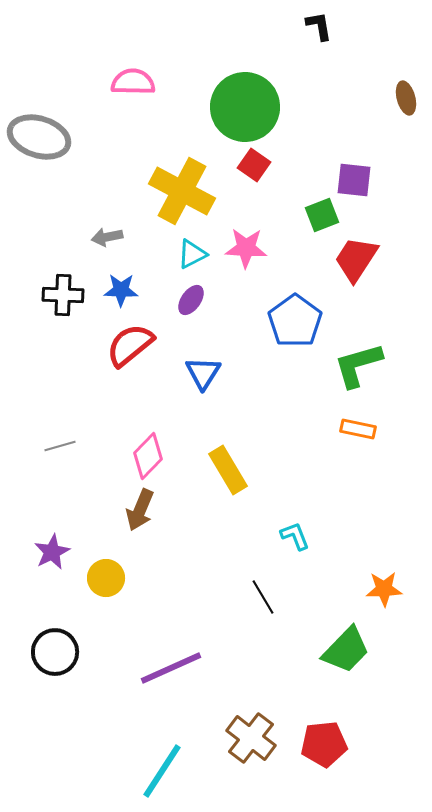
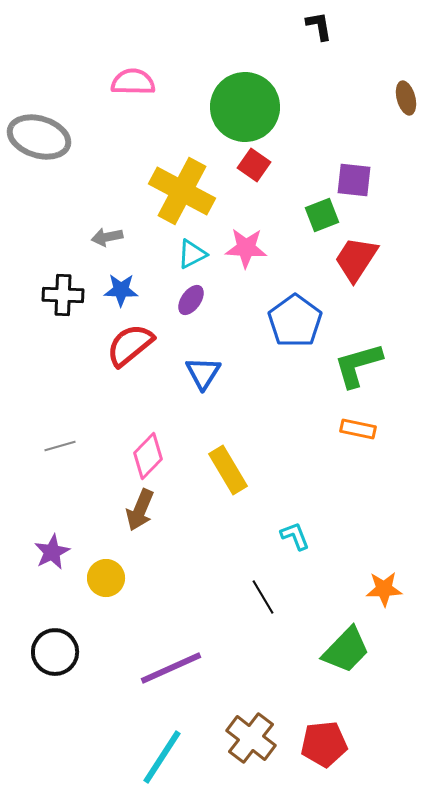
cyan line: moved 14 px up
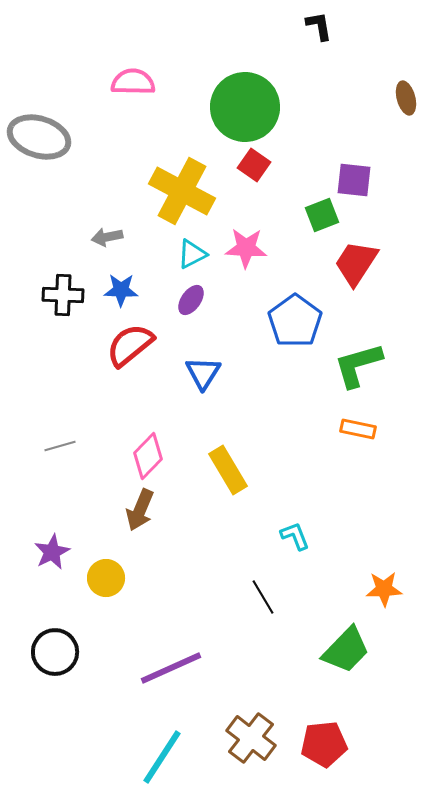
red trapezoid: moved 4 px down
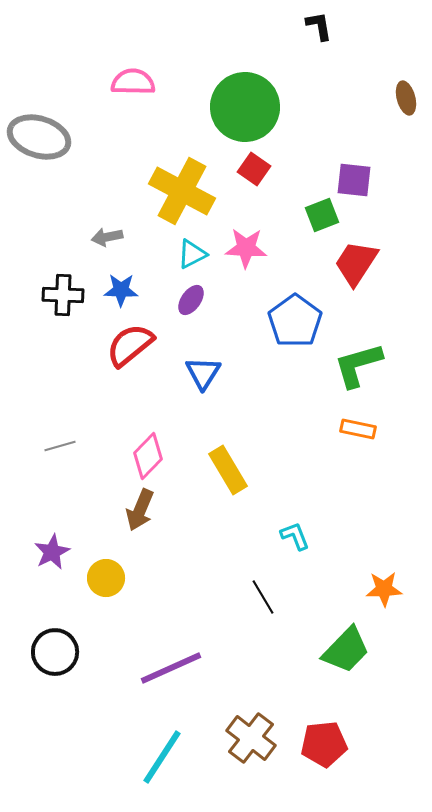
red square: moved 4 px down
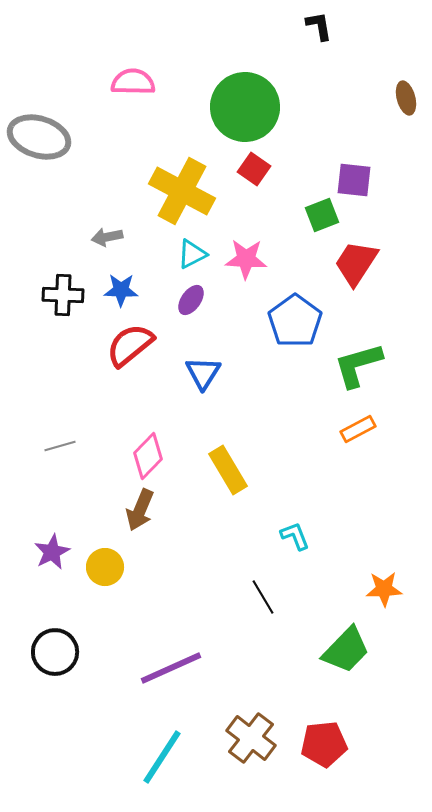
pink star: moved 11 px down
orange rectangle: rotated 40 degrees counterclockwise
yellow circle: moved 1 px left, 11 px up
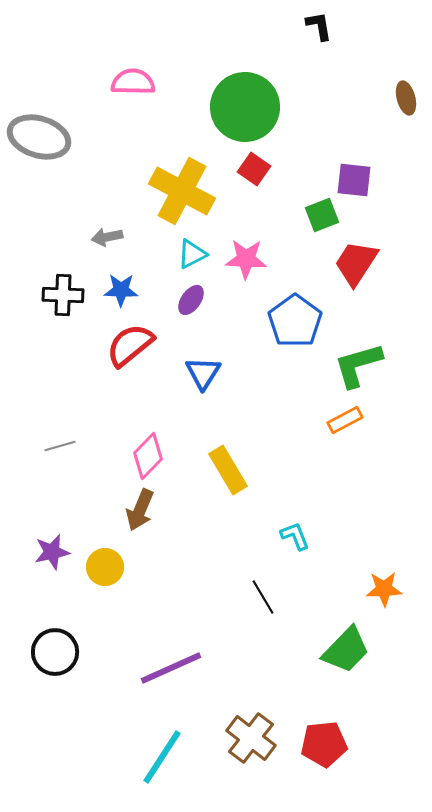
orange rectangle: moved 13 px left, 9 px up
purple star: rotated 15 degrees clockwise
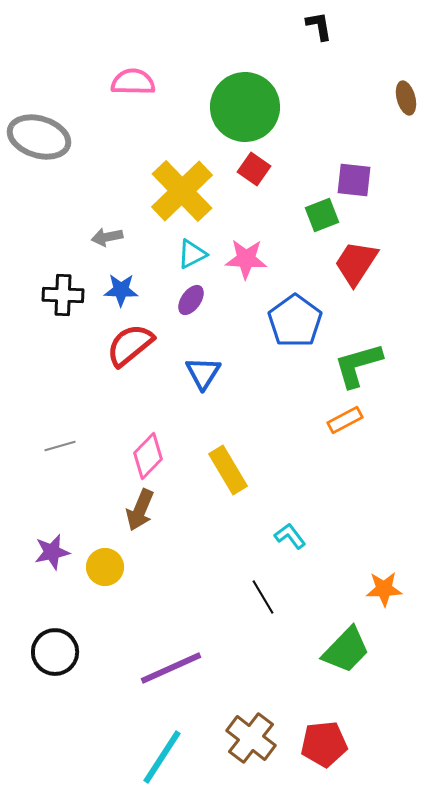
yellow cross: rotated 18 degrees clockwise
cyan L-shape: moved 5 px left; rotated 16 degrees counterclockwise
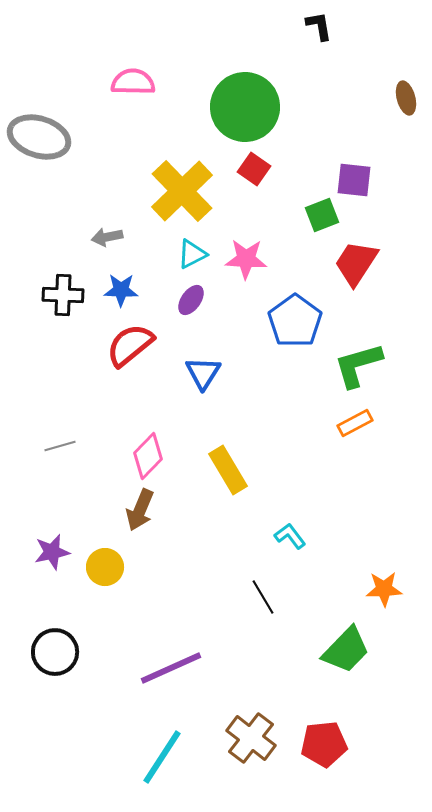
orange rectangle: moved 10 px right, 3 px down
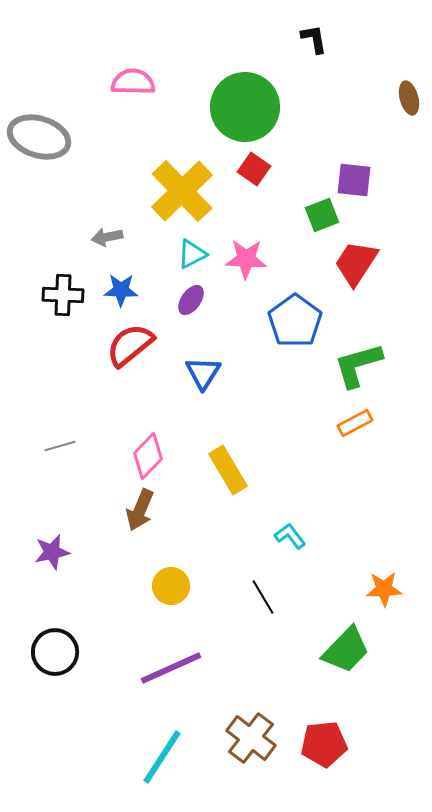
black L-shape: moved 5 px left, 13 px down
brown ellipse: moved 3 px right
yellow circle: moved 66 px right, 19 px down
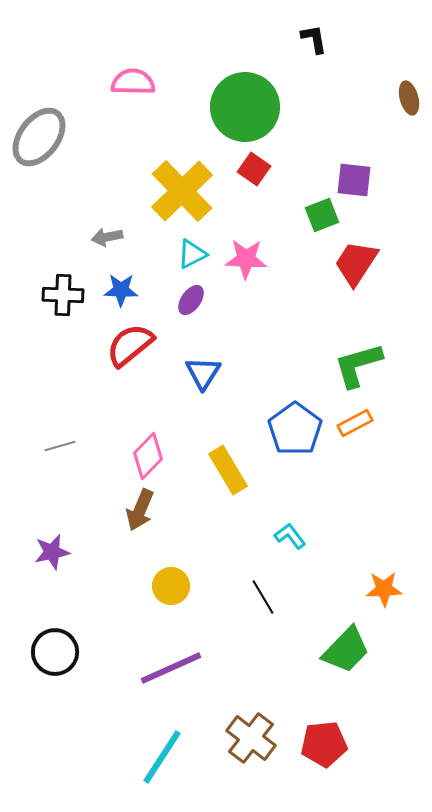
gray ellipse: rotated 70 degrees counterclockwise
blue pentagon: moved 108 px down
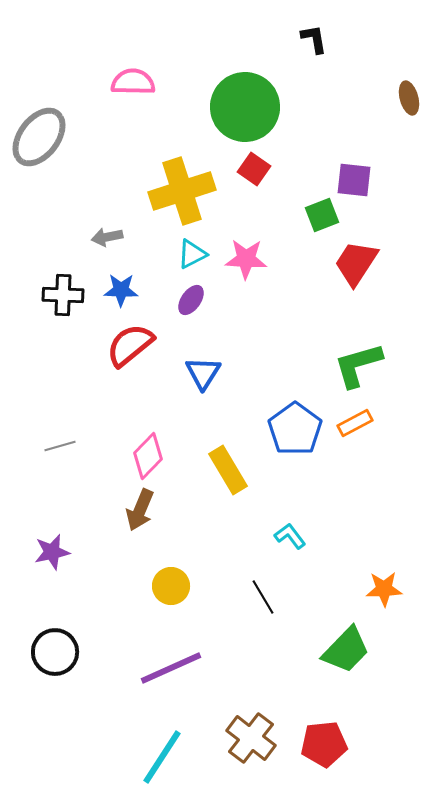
yellow cross: rotated 26 degrees clockwise
